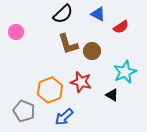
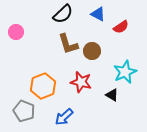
orange hexagon: moved 7 px left, 4 px up
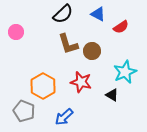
orange hexagon: rotated 10 degrees counterclockwise
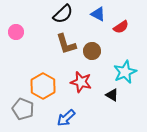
brown L-shape: moved 2 px left
gray pentagon: moved 1 px left, 2 px up
blue arrow: moved 2 px right, 1 px down
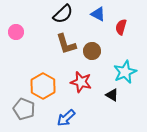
red semicircle: rotated 140 degrees clockwise
gray pentagon: moved 1 px right
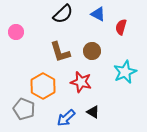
brown L-shape: moved 6 px left, 8 px down
black triangle: moved 19 px left, 17 px down
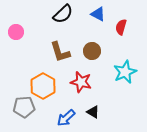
gray pentagon: moved 2 px up; rotated 25 degrees counterclockwise
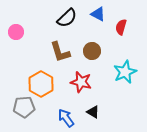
black semicircle: moved 4 px right, 4 px down
orange hexagon: moved 2 px left, 2 px up
blue arrow: rotated 96 degrees clockwise
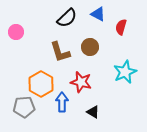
brown circle: moved 2 px left, 4 px up
blue arrow: moved 4 px left, 16 px up; rotated 36 degrees clockwise
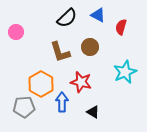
blue triangle: moved 1 px down
